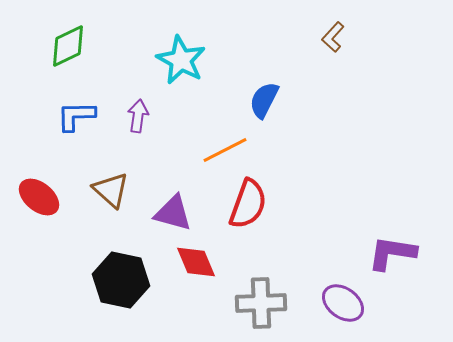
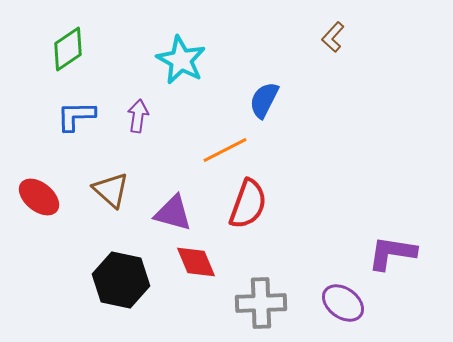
green diamond: moved 3 px down; rotated 9 degrees counterclockwise
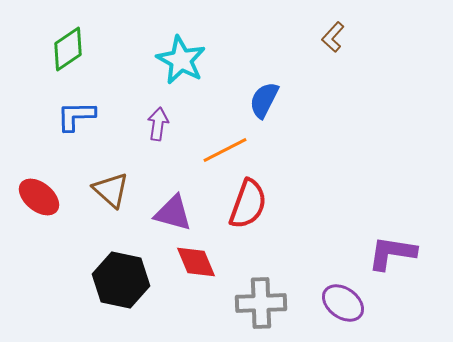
purple arrow: moved 20 px right, 8 px down
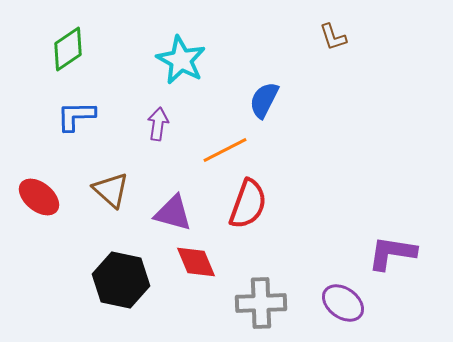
brown L-shape: rotated 60 degrees counterclockwise
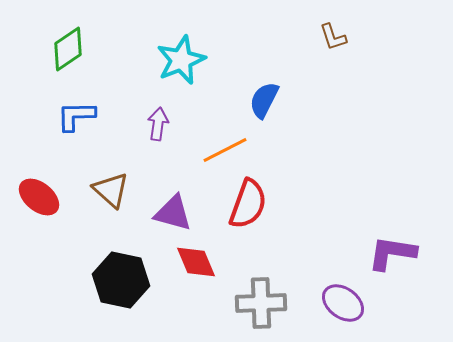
cyan star: rotated 21 degrees clockwise
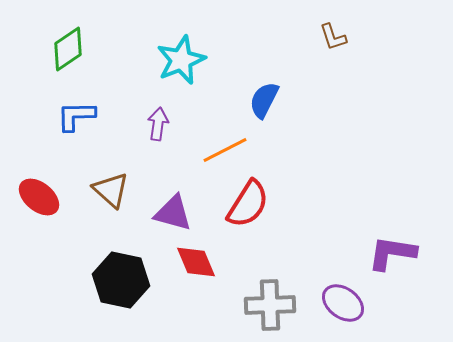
red semicircle: rotated 12 degrees clockwise
gray cross: moved 9 px right, 2 px down
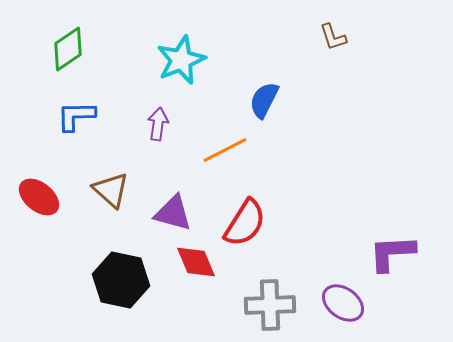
red semicircle: moved 3 px left, 19 px down
purple L-shape: rotated 12 degrees counterclockwise
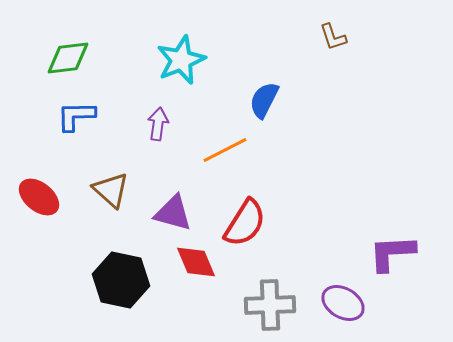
green diamond: moved 9 px down; rotated 27 degrees clockwise
purple ellipse: rotated 6 degrees counterclockwise
